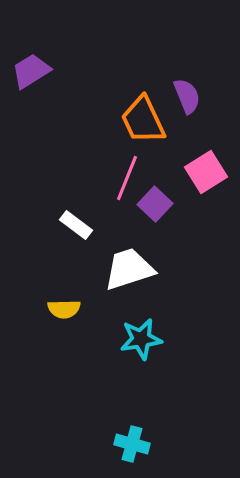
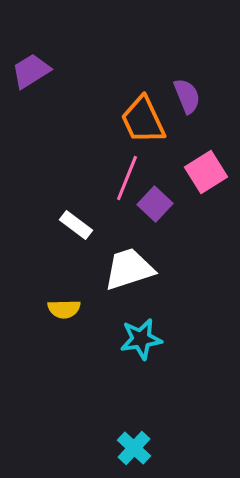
cyan cross: moved 2 px right, 4 px down; rotated 28 degrees clockwise
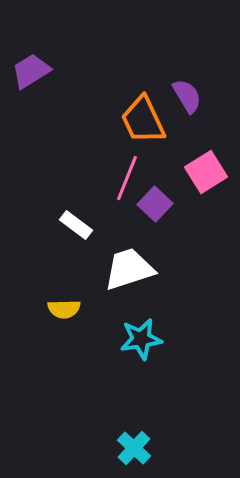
purple semicircle: rotated 9 degrees counterclockwise
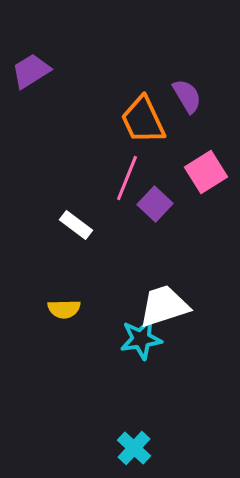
white trapezoid: moved 35 px right, 37 px down
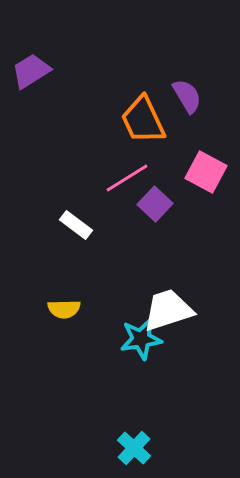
pink square: rotated 30 degrees counterclockwise
pink line: rotated 36 degrees clockwise
white trapezoid: moved 4 px right, 4 px down
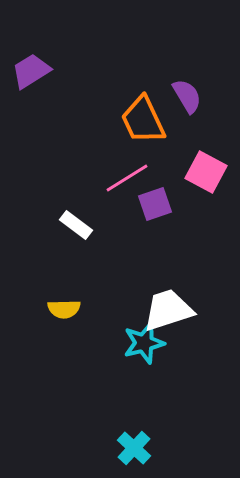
purple square: rotated 28 degrees clockwise
cyan star: moved 3 px right, 4 px down; rotated 6 degrees counterclockwise
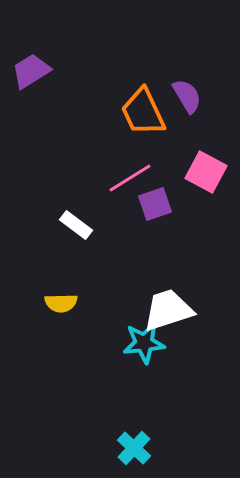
orange trapezoid: moved 8 px up
pink line: moved 3 px right
yellow semicircle: moved 3 px left, 6 px up
cyan star: rotated 9 degrees clockwise
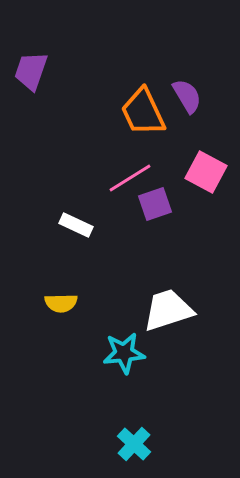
purple trapezoid: rotated 39 degrees counterclockwise
white rectangle: rotated 12 degrees counterclockwise
cyan star: moved 20 px left, 10 px down
cyan cross: moved 4 px up
